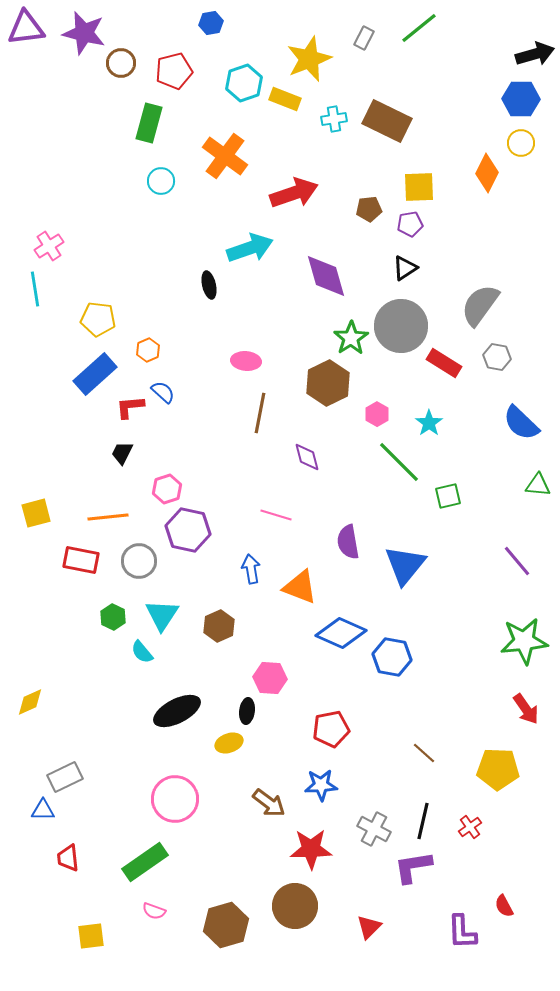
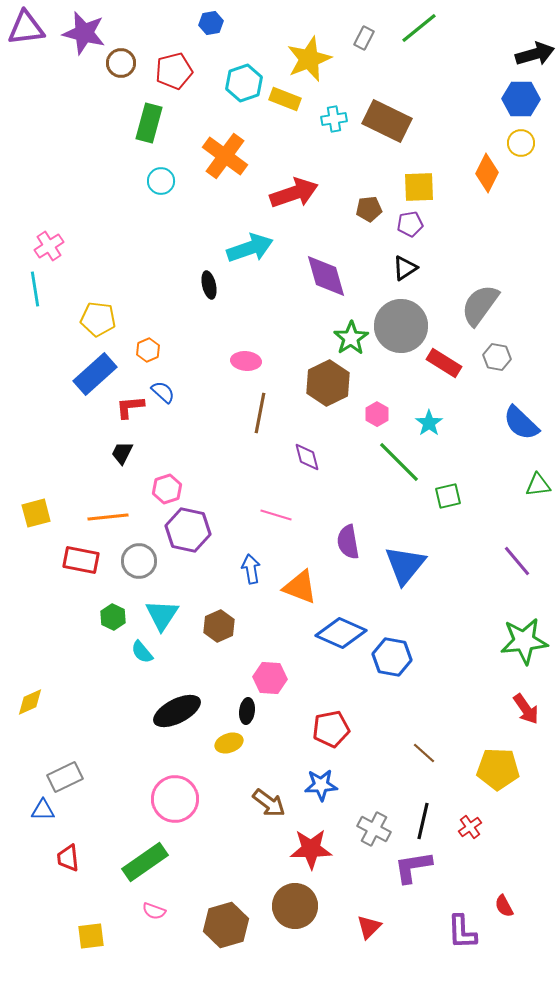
green triangle at (538, 485): rotated 12 degrees counterclockwise
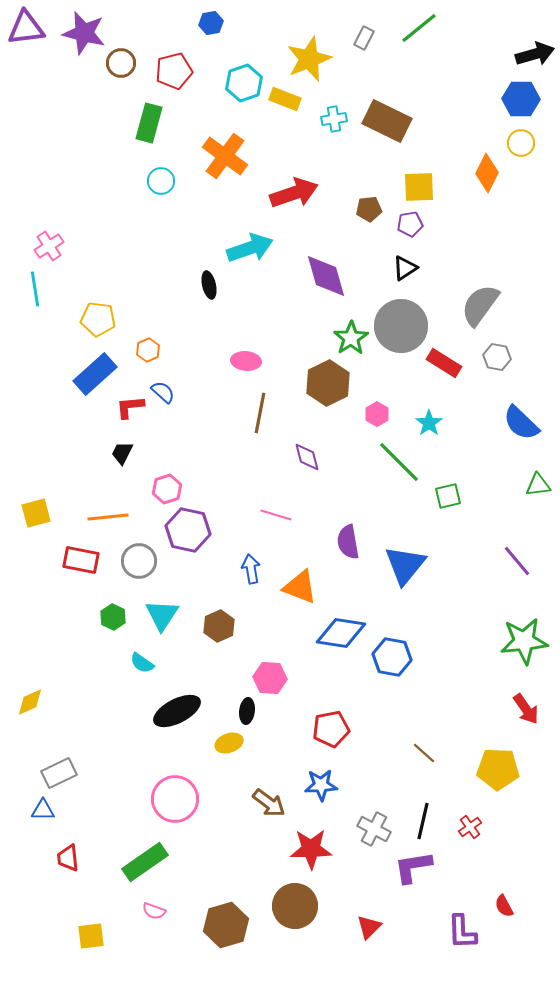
blue diamond at (341, 633): rotated 15 degrees counterclockwise
cyan semicircle at (142, 652): moved 11 px down; rotated 15 degrees counterclockwise
gray rectangle at (65, 777): moved 6 px left, 4 px up
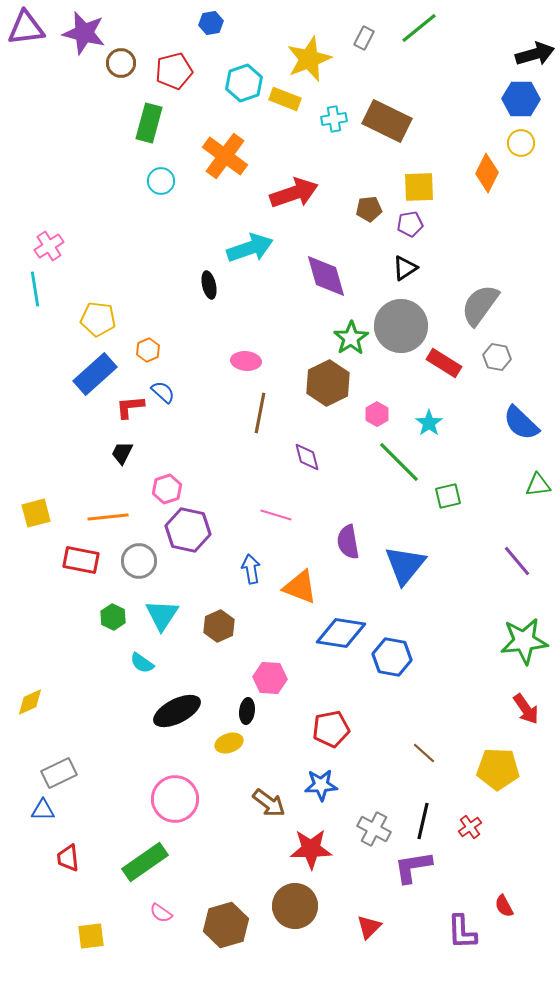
pink semicircle at (154, 911): moved 7 px right, 2 px down; rotated 15 degrees clockwise
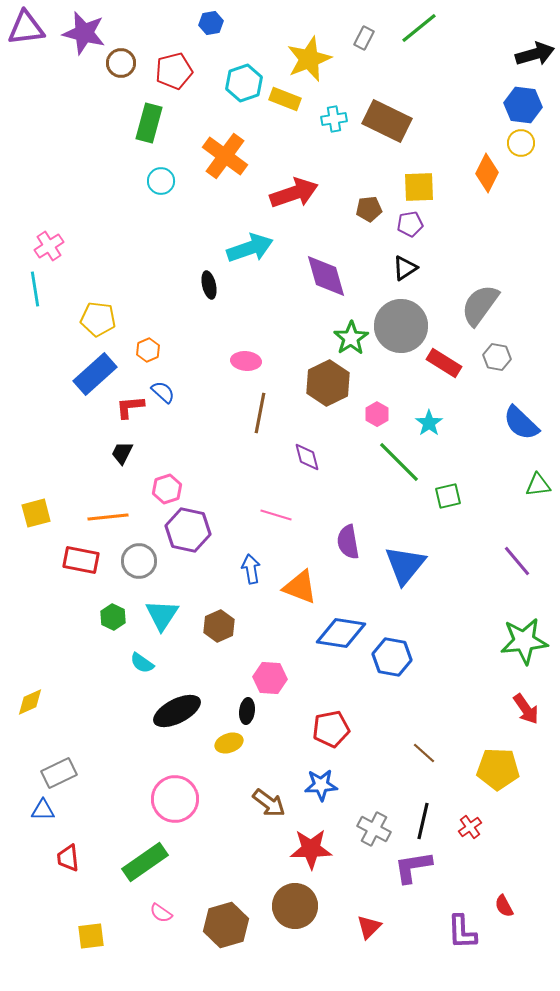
blue hexagon at (521, 99): moved 2 px right, 6 px down; rotated 6 degrees clockwise
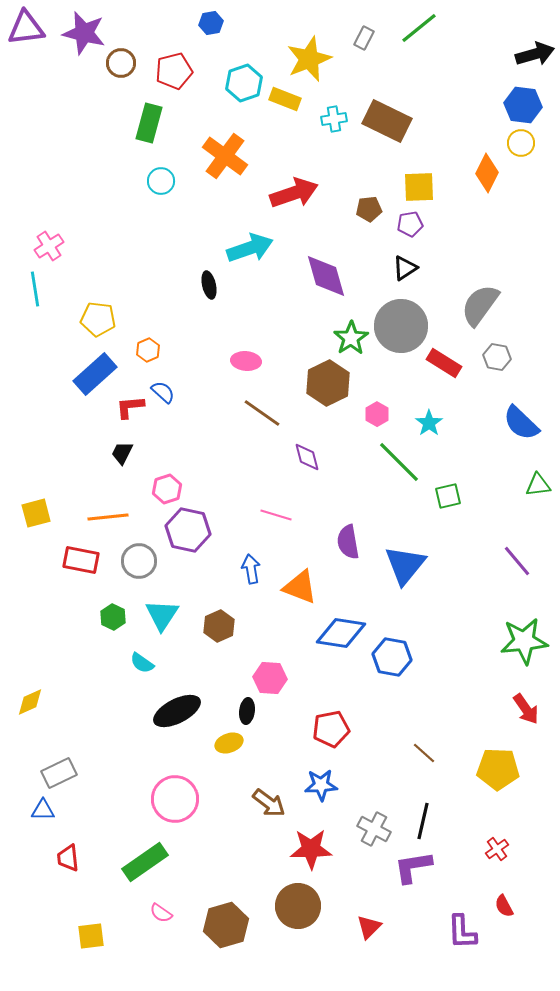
brown line at (260, 413): moved 2 px right; rotated 66 degrees counterclockwise
red cross at (470, 827): moved 27 px right, 22 px down
brown circle at (295, 906): moved 3 px right
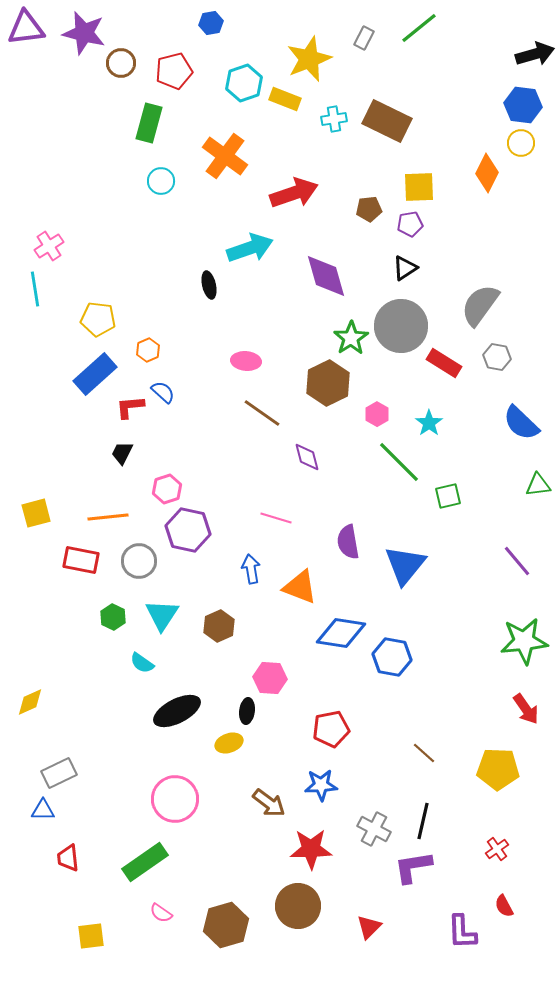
pink line at (276, 515): moved 3 px down
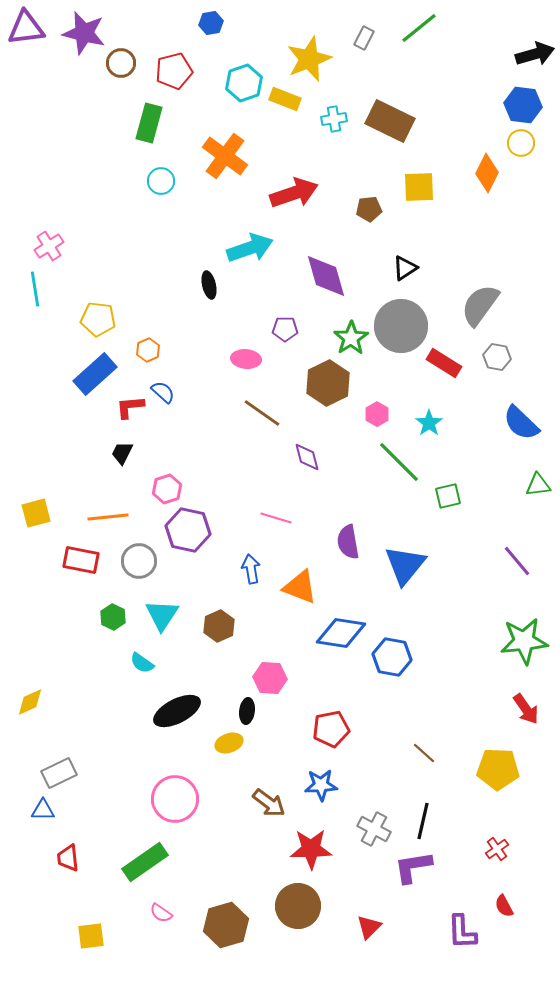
brown rectangle at (387, 121): moved 3 px right
purple pentagon at (410, 224): moved 125 px left, 105 px down; rotated 10 degrees clockwise
pink ellipse at (246, 361): moved 2 px up
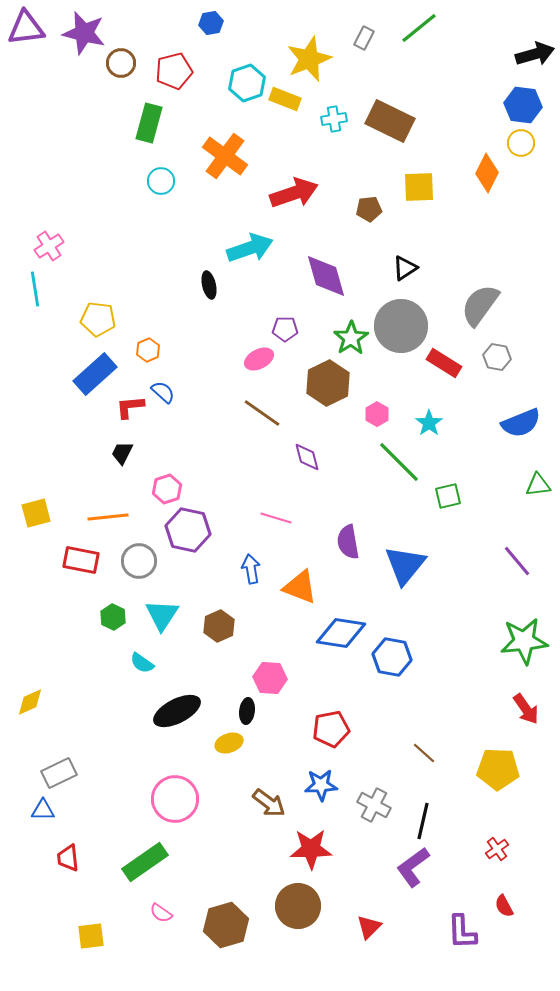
cyan hexagon at (244, 83): moved 3 px right
pink ellipse at (246, 359): moved 13 px right; rotated 32 degrees counterclockwise
blue semicircle at (521, 423): rotated 66 degrees counterclockwise
gray cross at (374, 829): moved 24 px up
purple L-shape at (413, 867): rotated 27 degrees counterclockwise
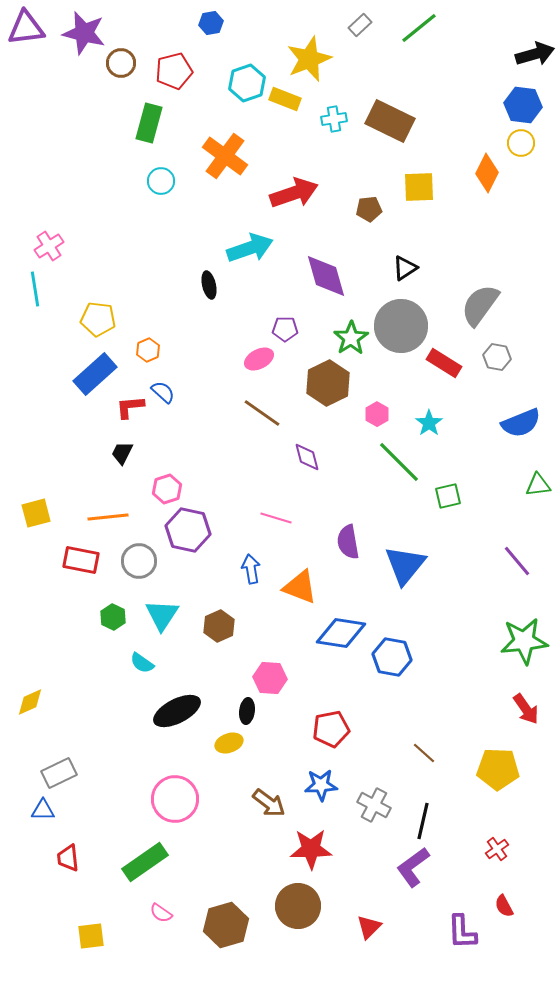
gray rectangle at (364, 38): moved 4 px left, 13 px up; rotated 20 degrees clockwise
